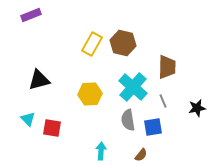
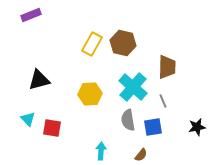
black star: moved 19 px down
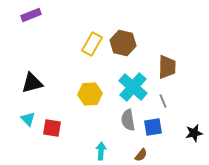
black triangle: moved 7 px left, 3 px down
black star: moved 3 px left, 6 px down
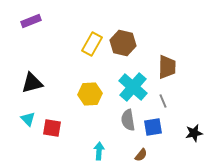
purple rectangle: moved 6 px down
cyan arrow: moved 2 px left
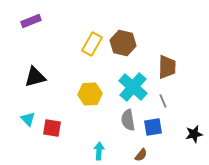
black triangle: moved 3 px right, 6 px up
black star: moved 1 px down
